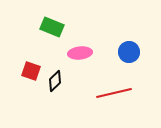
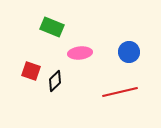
red line: moved 6 px right, 1 px up
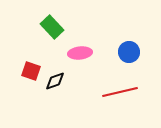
green rectangle: rotated 25 degrees clockwise
black diamond: rotated 25 degrees clockwise
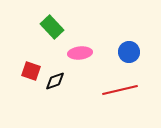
red line: moved 2 px up
